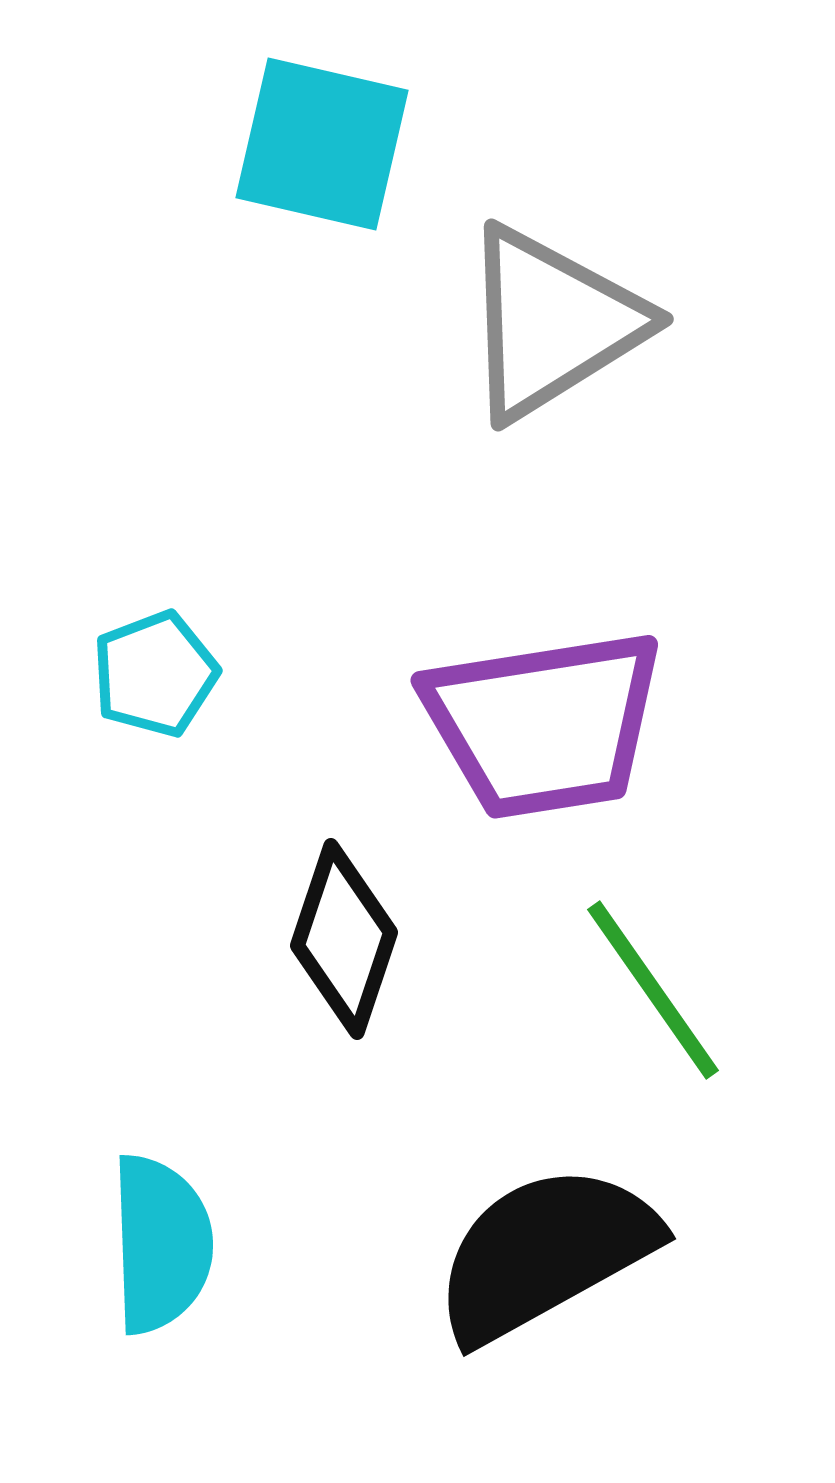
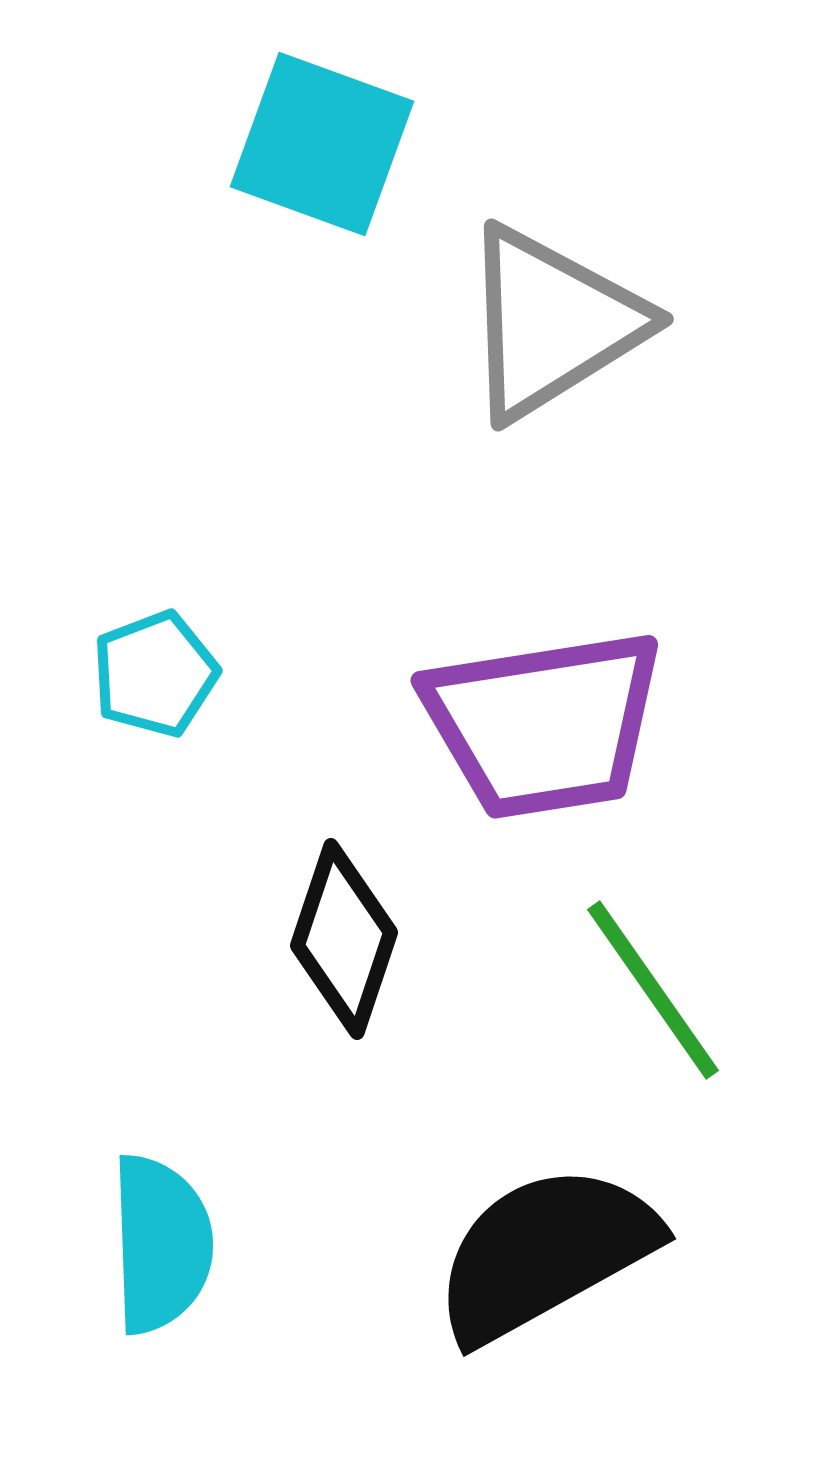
cyan square: rotated 7 degrees clockwise
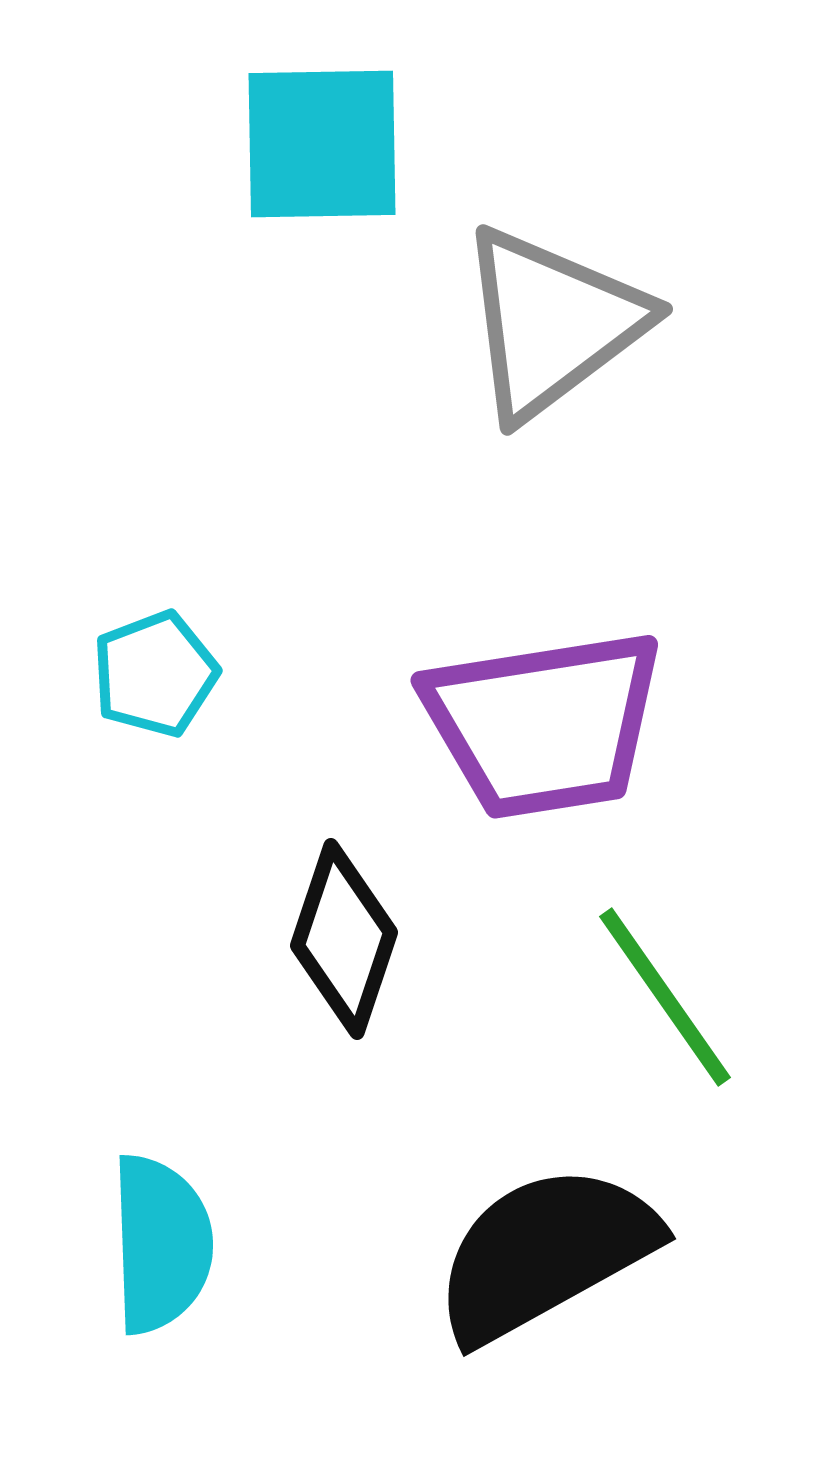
cyan square: rotated 21 degrees counterclockwise
gray triangle: rotated 5 degrees counterclockwise
green line: moved 12 px right, 7 px down
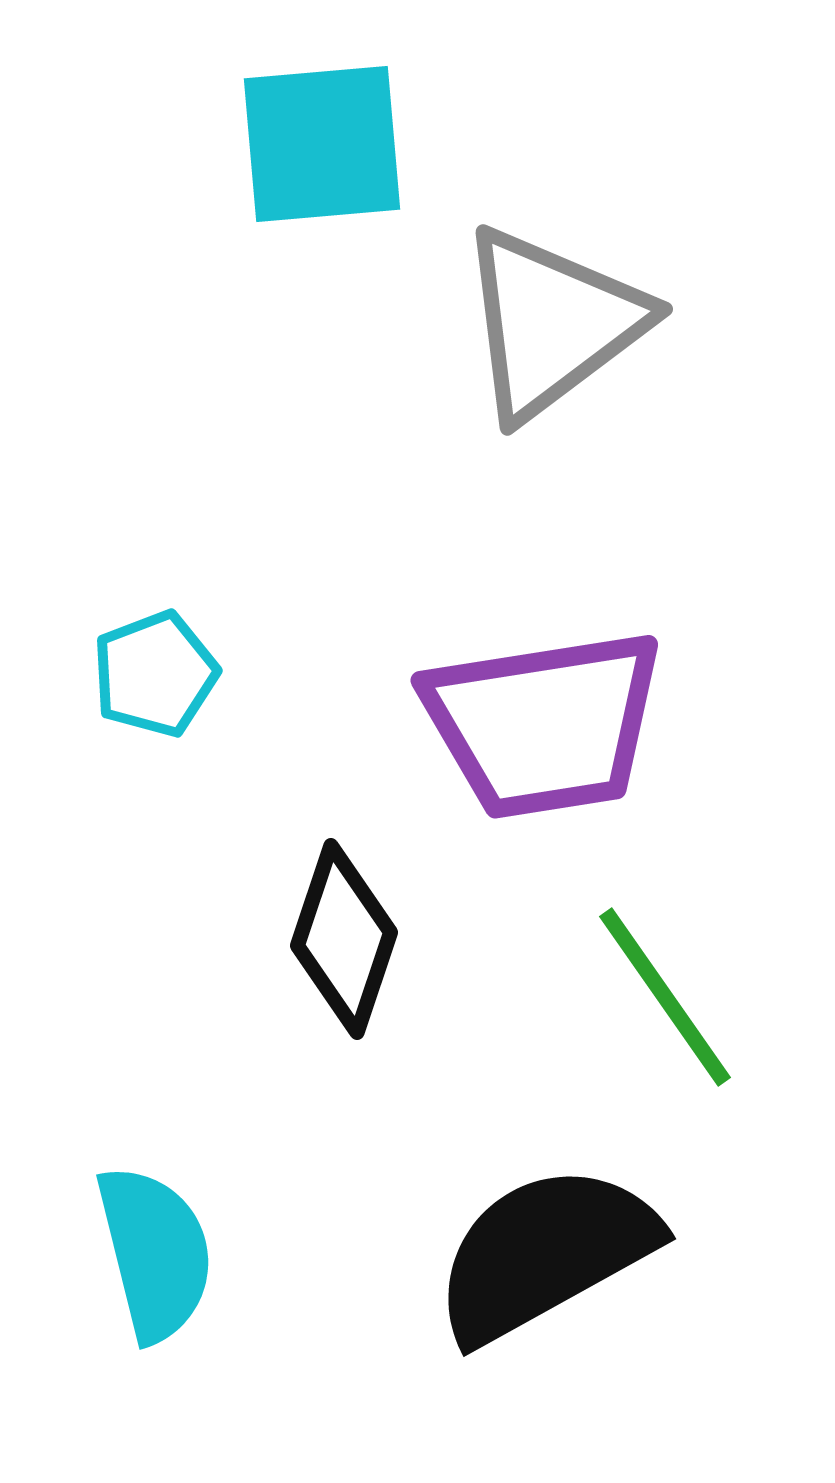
cyan square: rotated 4 degrees counterclockwise
cyan semicircle: moved 6 px left, 9 px down; rotated 12 degrees counterclockwise
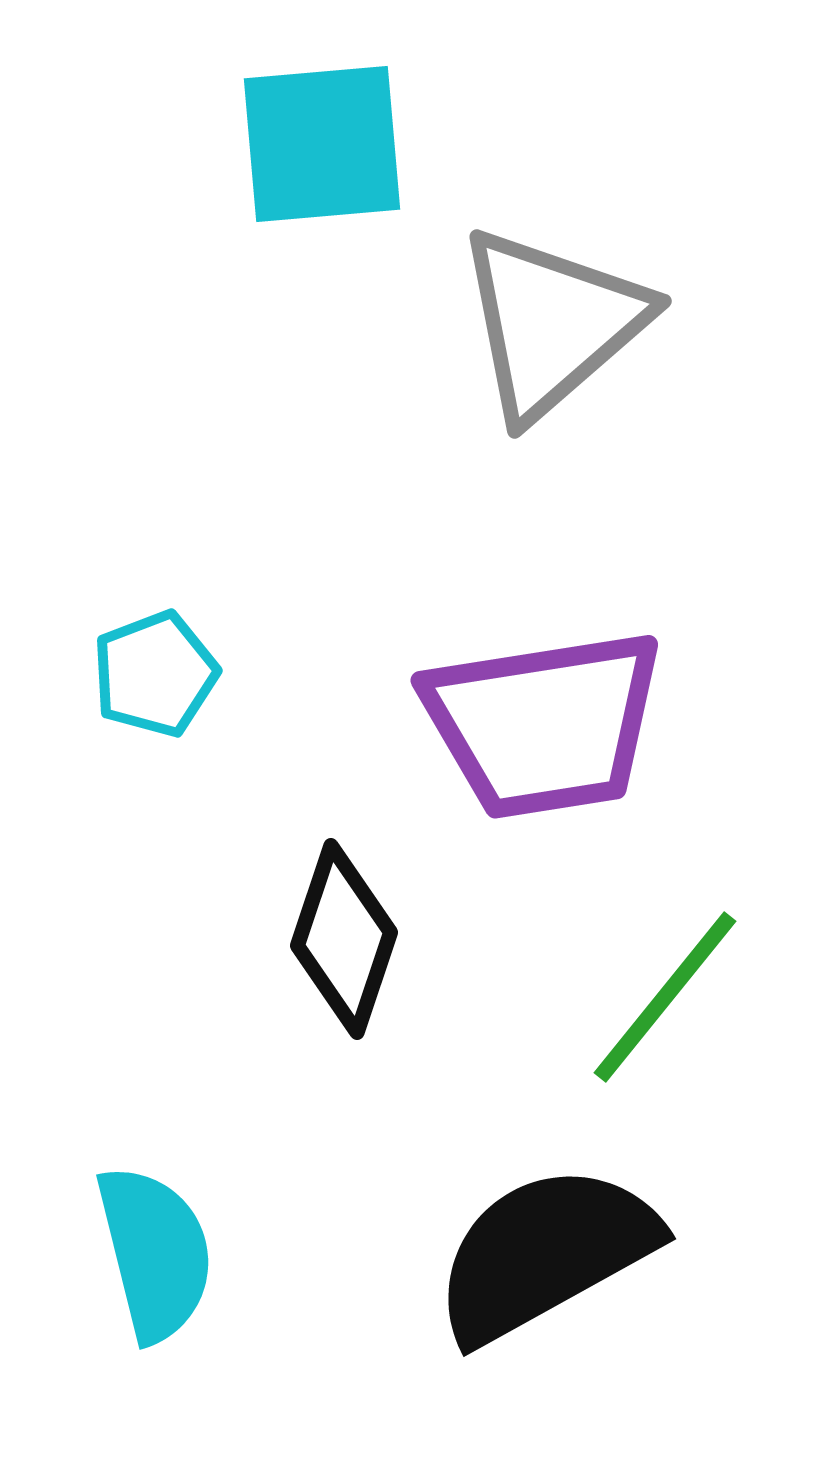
gray triangle: rotated 4 degrees counterclockwise
green line: rotated 74 degrees clockwise
